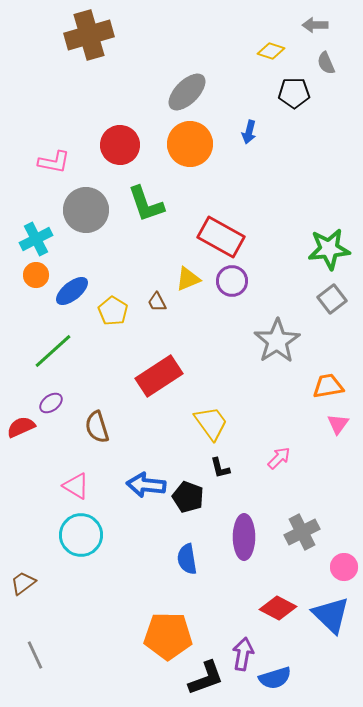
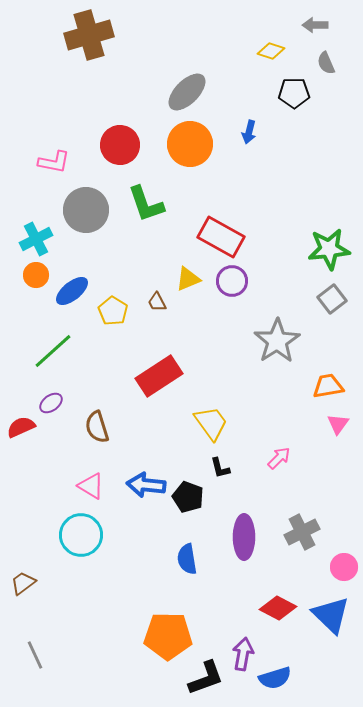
pink triangle at (76, 486): moved 15 px right
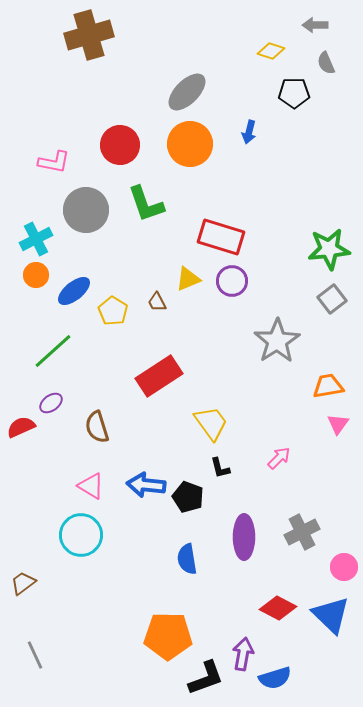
red rectangle at (221, 237): rotated 12 degrees counterclockwise
blue ellipse at (72, 291): moved 2 px right
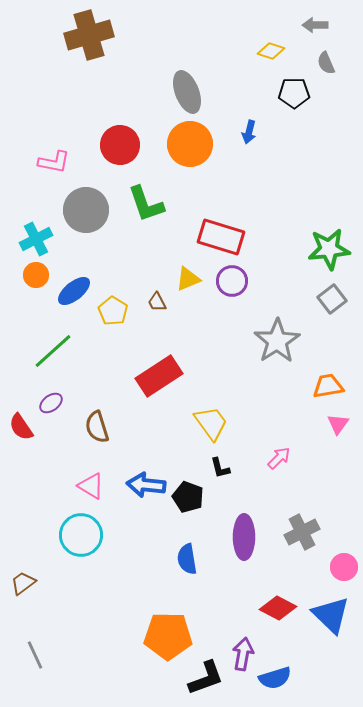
gray ellipse at (187, 92): rotated 66 degrees counterclockwise
red semicircle at (21, 427): rotated 100 degrees counterclockwise
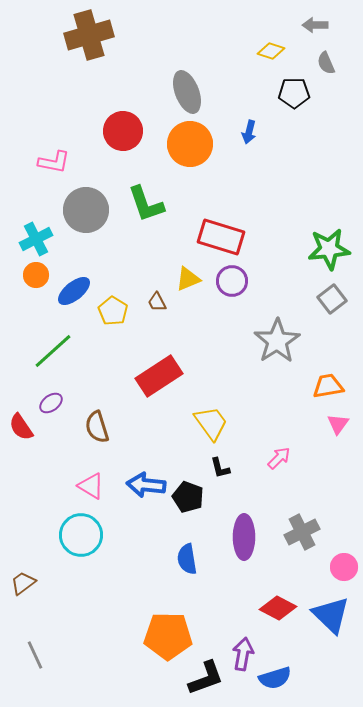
red circle at (120, 145): moved 3 px right, 14 px up
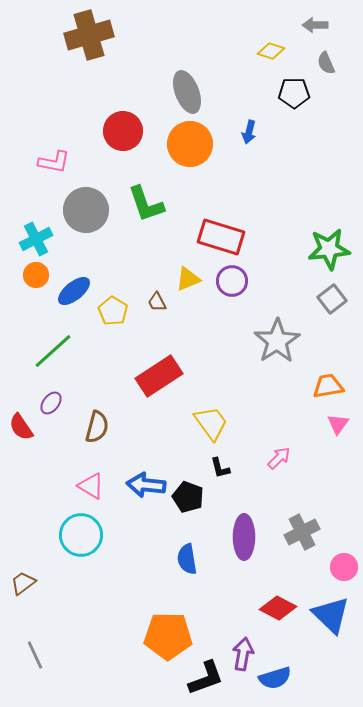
purple ellipse at (51, 403): rotated 15 degrees counterclockwise
brown semicircle at (97, 427): rotated 148 degrees counterclockwise
